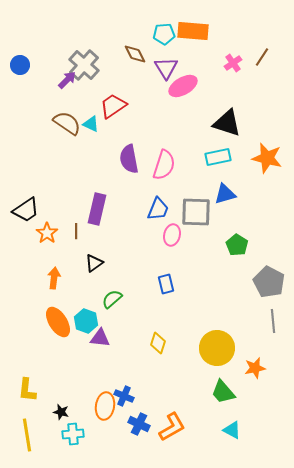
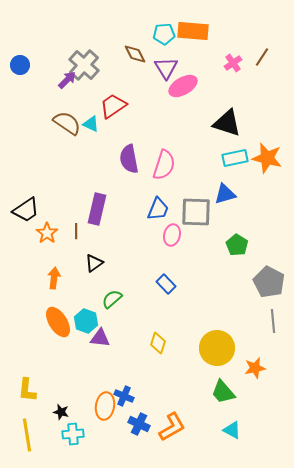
cyan rectangle at (218, 157): moved 17 px right, 1 px down
blue rectangle at (166, 284): rotated 30 degrees counterclockwise
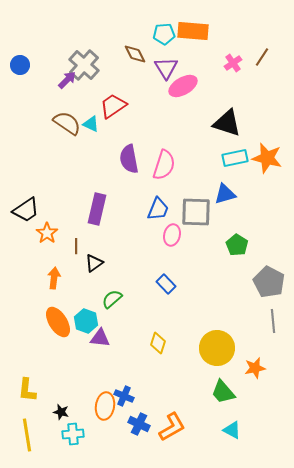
brown line at (76, 231): moved 15 px down
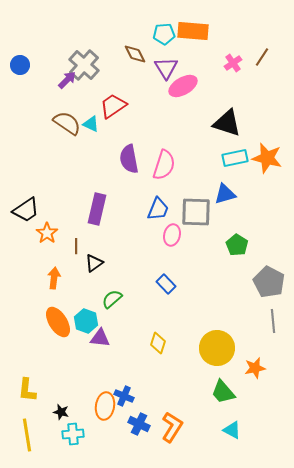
orange L-shape at (172, 427): rotated 28 degrees counterclockwise
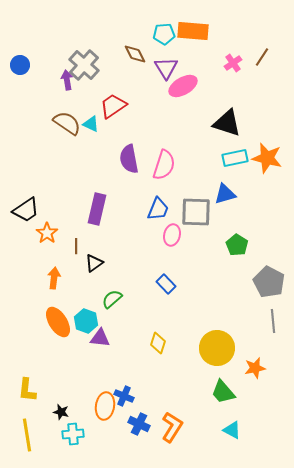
purple arrow at (67, 80): rotated 54 degrees counterclockwise
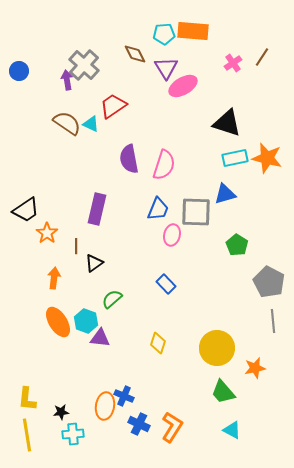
blue circle at (20, 65): moved 1 px left, 6 px down
yellow L-shape at (27, 390): moved 9 px down
black star at (61, 412): rotated 21 degrees counterclockwise
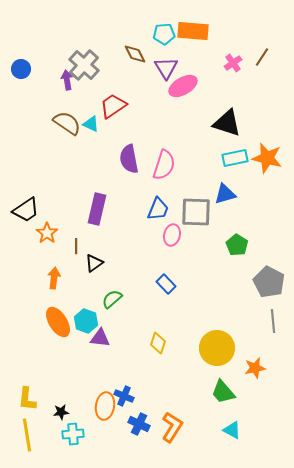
blue circle at (19, 71): moved 2 px right, 2 px up
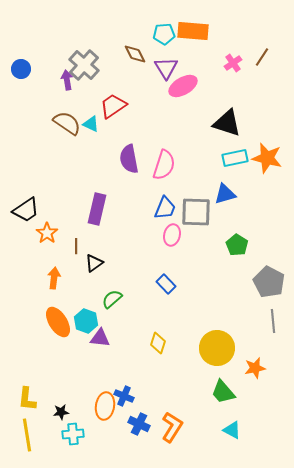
blue trapezoid at (158, 209): moved 7 px right, 1 px up
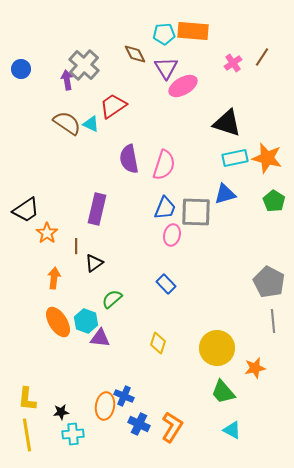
green pentagon at (237, 245): moved 37 px right, 44 px up
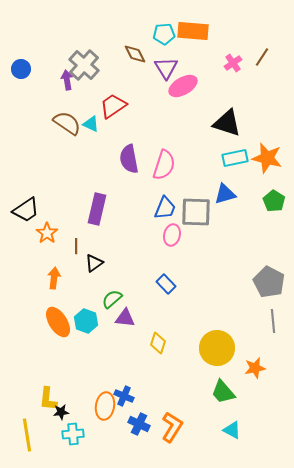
purple triangle at (100, 338): moved 25 px right, 20 px up
yellow L-shape at (27, 399): moved 21 px right
